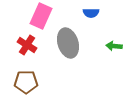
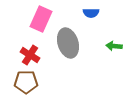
pink rectangle: moved 3 px down
red cross: moved 3 px right, 10 px down
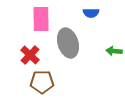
pink rectangle: rotated 25 degrees counterclockwise
green arrow: moved 5 px down
red cross: rotated 12 degrees clockwise
brown pentagon: moved 16 px right
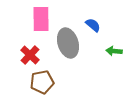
blue semicircle: moved 2 px right, 12 px down; rotated 140 degrees counterclockwise
brown pentagon: rotated 10 degrees counterclockwise
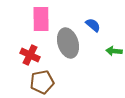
red cross: rotated 18 degrees counterclockwise
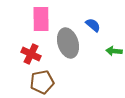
red cross: moved 1 px right, 1 px up
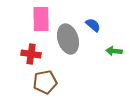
gray ellipse: moved 4 px up
red cross: rotated 18 degrees counterclockwise
brown pentagon: moved 3 px right
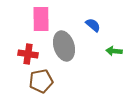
gray ellipse: moved 4 px left, 7 px down
red cross: moved 3 px left
brown pentagon: moved 4 px left, 1 px up
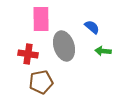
blue semicircle: moved 1 px left, 2 px down
green arrow: moved 11 px left
brown pentagon: moved 1 px down
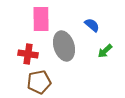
blue semicircle: moved 2 px up
green arrow: moved 2 px right; rotated 49 degrees counterclockwise
brown pentagon: moved 2 px left
